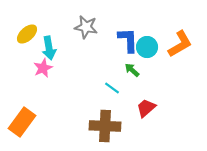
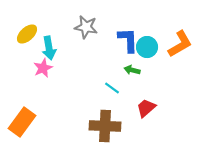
green arrow: rotated 28 degrees counterclockwise
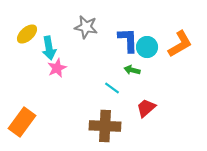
pink star: moved 14 px right
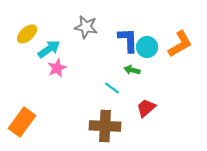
cyan arrow: moved 1 px down; rotated 115 degrees counterclockwise
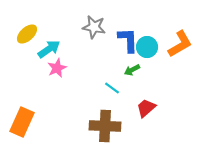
gray star: moved 8 px right
green arrow: rotated 42 degrees counterclockwise
orange rectangle: rotated 12 degrees counterclockwise
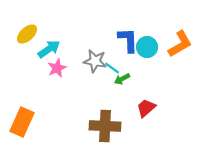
gray star: moved 1 px right, 34 px down
green arrow: moved 10 px left, 9 px down
cyan line: moved 20 px up
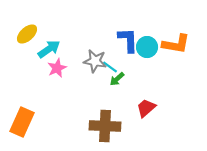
orange L-shape: moved 4 px left; rotated 40 degrees clockwise
cyan line: moved 2 px left, 1 px up
green arrow: moved 5 px left; rotated 14 degrees counterclockwise
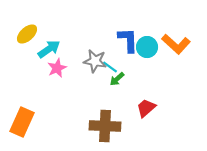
orange L-shape: rotated 32 degrees clockwise
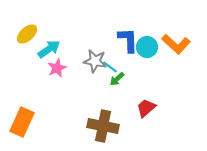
brown cross: moved 2 px left; rotated 8 degrees clockwise
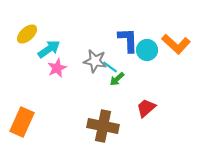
cyan circle: moved 3 px down
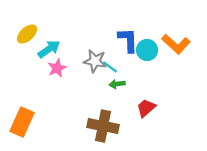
green arrow: moved 5 px down; rotated 35 degrees clockwise
